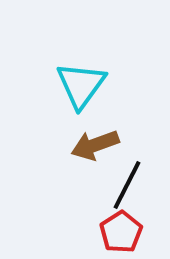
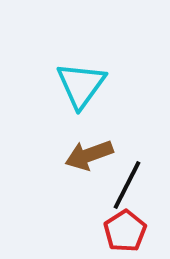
brown arrow: moved 6 px left, 10 px down
red pentagon: moved 4 px right, 1 px up
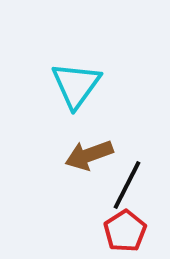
cyan triangle: moved 5 px left
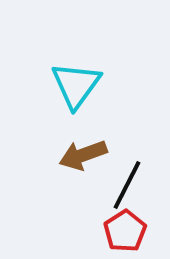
brown arrow: moved 6 px left
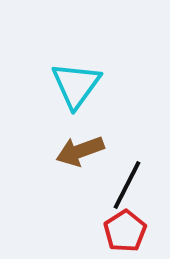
brown arrow: moved 3 px left, 4 px up
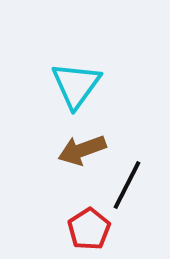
brown arrow: moved 2 px right, 1 px up
red pentagon: moved 36 px left, 2 px up
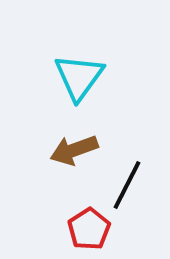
cyan triangle: moved 3 px right, 8 px up
brown arrow: moved 8 px left
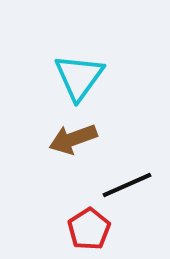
brown arrow: moved 1 px left, 11 px up
black line: rotated 39 degrees clockwise
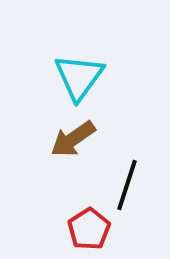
brown arrow: rotated 15 degrees counterclockwise
black line: rotated 48 degrees counterclockwise
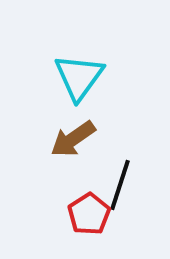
black line: moved 7 px left
red pentagon: moved 15 px up
